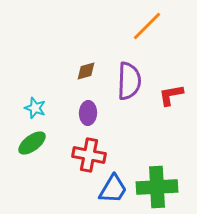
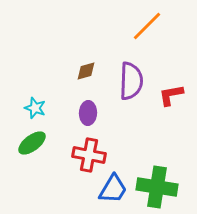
purple semicircle: moved 2 px right
green cross: rotated 12 degrees clockwise
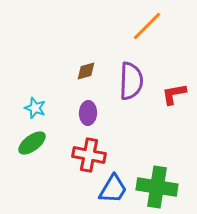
red L-shape: moved 3 px right, 1 px up
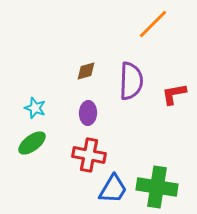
orange line: moved 6 px right, 2 px up
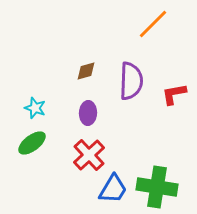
red cross: rotated 36 degrees clockwise
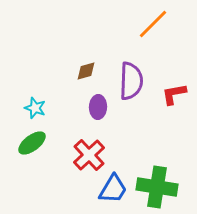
purple ellipse: moved 10 px right, 6 px up
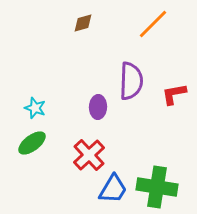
brown diamond: moved 3 px left, 48 px up
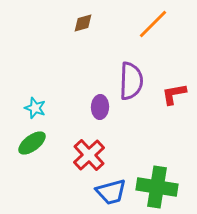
purple ellipse: moved 2 px right
blue trapezoid: moved 2 px left, 3 px down; rotated 44 degrees clockwise
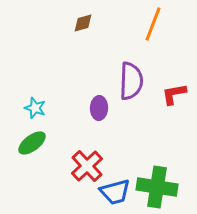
orange line: rotated 24 degrees counterclockwise
purple ellipse: moved 1 px left, 1 px down
red cross: moved 2 px left, 11 px down
blue trapezoid: moved 4 px right
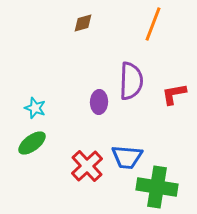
purple ellipse: moved 6 px up
blue trapezoid: moved 12 px right, 35 px up; rotated 20 degrees clockwise
